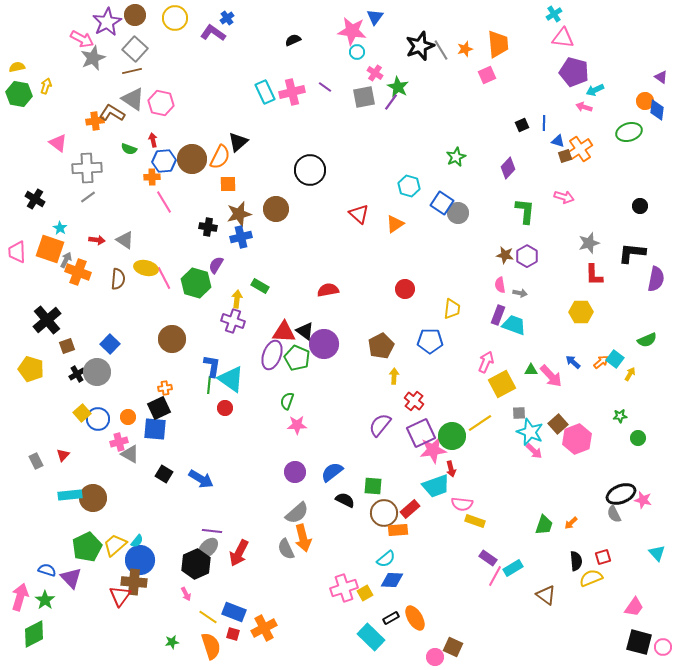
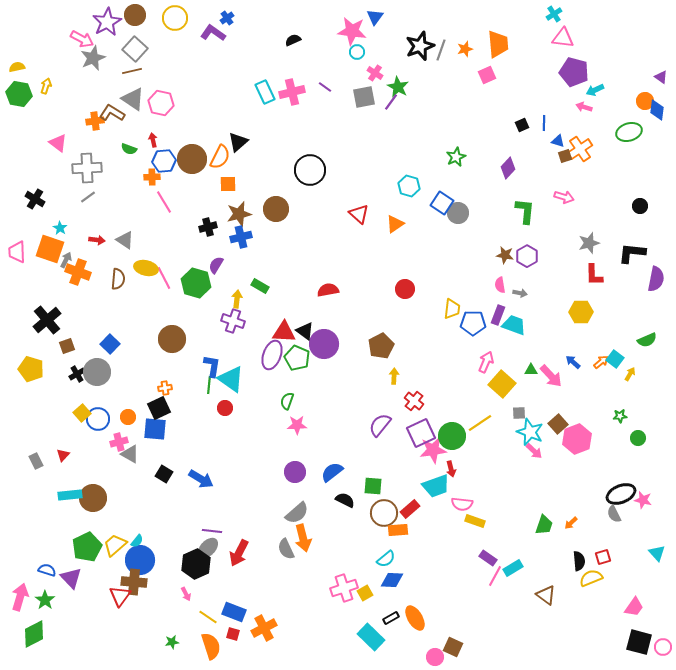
gray line at (441, 50): rotated 50 degrees clockwise
black cross at (208, 227): rotated 24 degrees counterclockwise
blue pentagon at (430, 341): moved 43 px right, 18 px up
yellow square at (502, 384): rotated 20 degrees counterclockwise
black semicircle at (576, 561): moved 3 px right
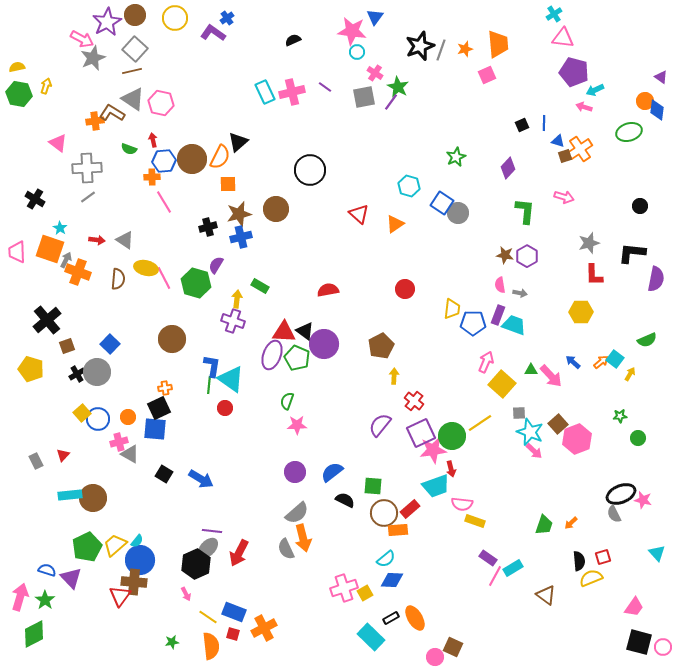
orange semicircle at (211, 646): rotated 12 degrees clockwise
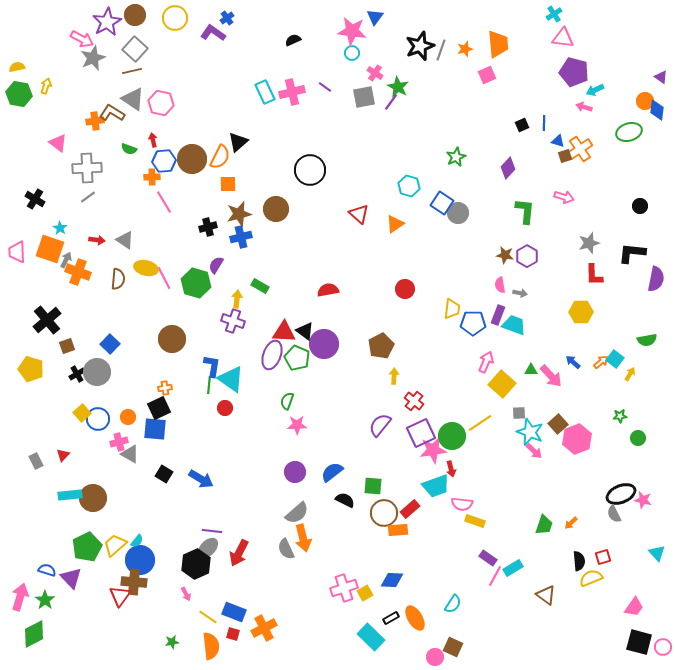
cyan circle at (357, 52): moved 5 px left, 1 px down
green semicircle at (647, 340): rotated 12 degrees clockwise
cyan semicircle at (386, 559): moved 67 px right, 45 px down; rotated 18 degrees counterclockwise
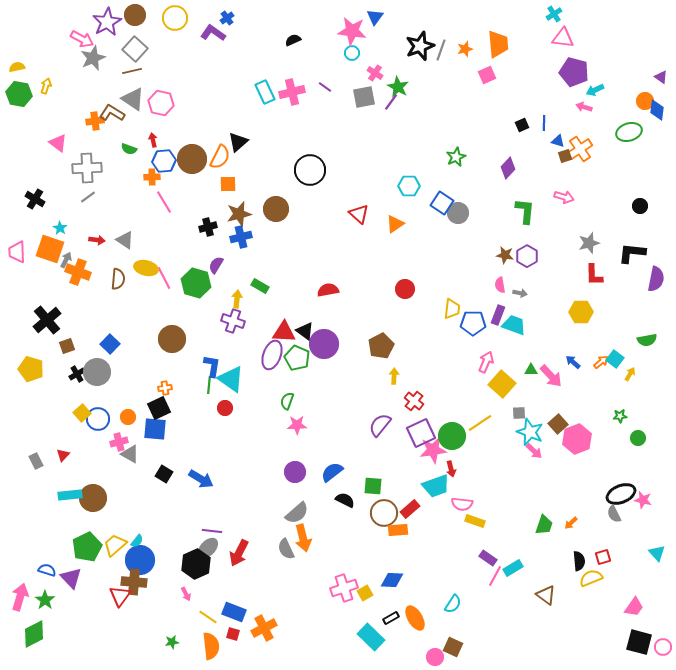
cyan hexagon at (409, 186): rotated 15 degrees counterclockwise
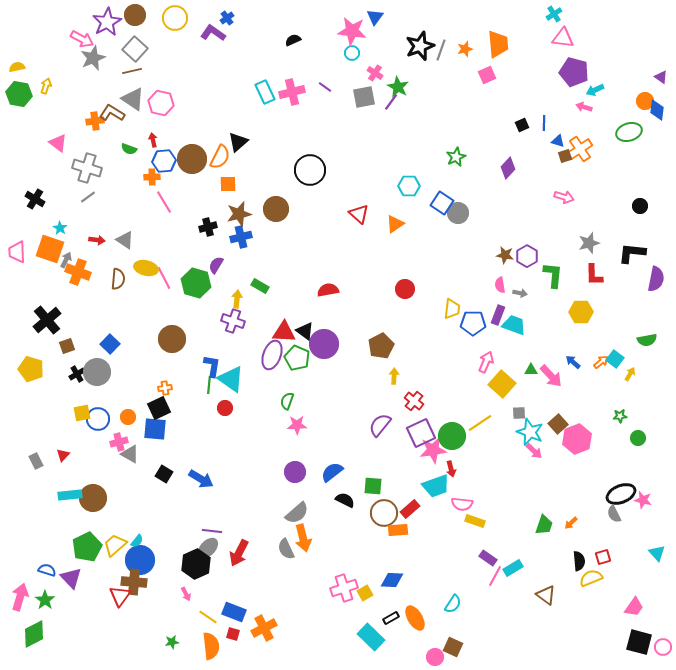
gray cross at (87, 168): rotated 20 degrees clockwise
green L-shape at (525, 211): moved 28 px right, 64 px down
yellow square at (82, 413): rotated 30 degrees clockwise
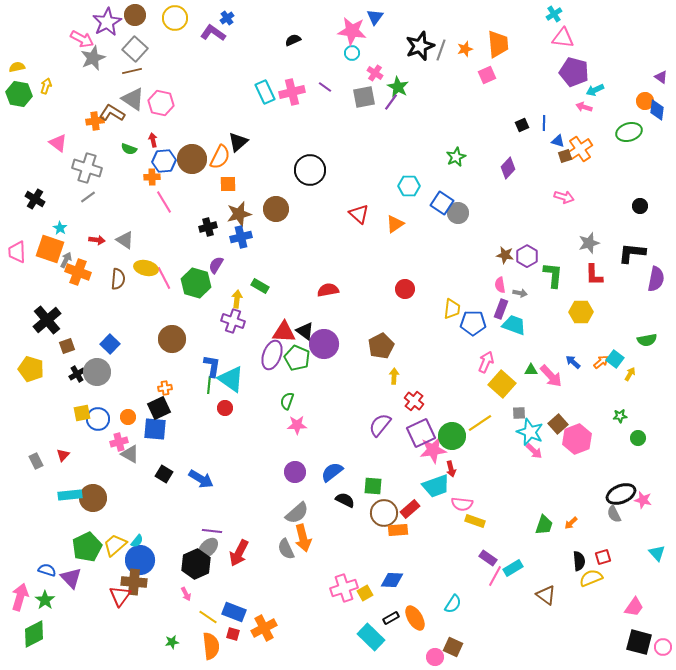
purple rectangle at (498, 315): moved 3 px right, 6 px up
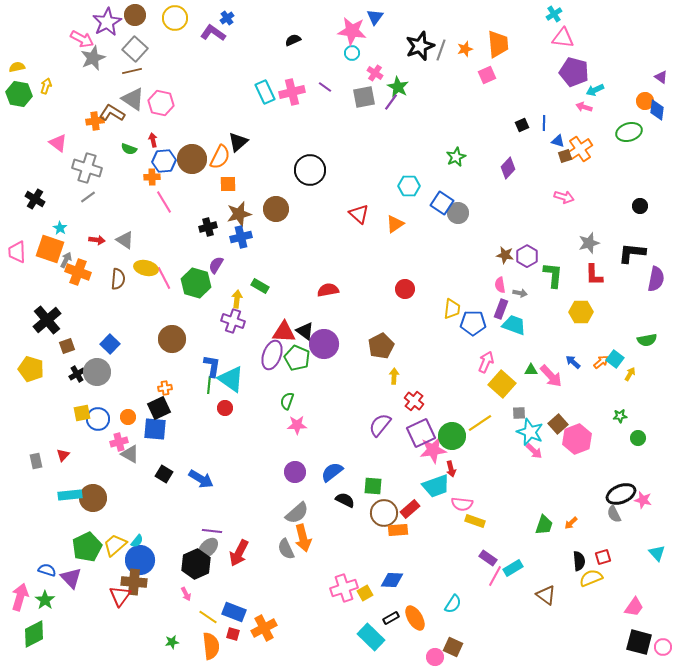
gray rectangle at (36, 461): rotated 14 degrees clockwise
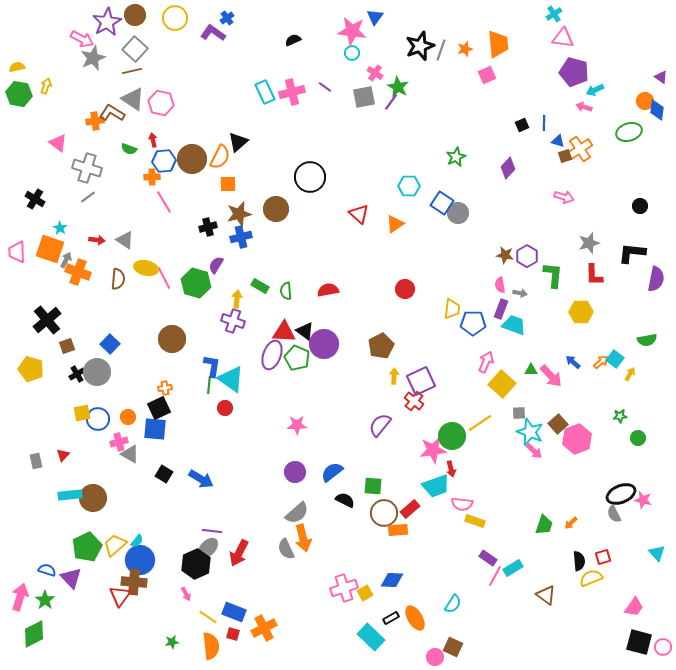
black circle at (310, 170): moved 7 px down
green semicircle at (287, 401): moved 1 px left, 110 px up; rotated 24 degrees counterclockwise
purple square at (421, 433): moved 52 px up
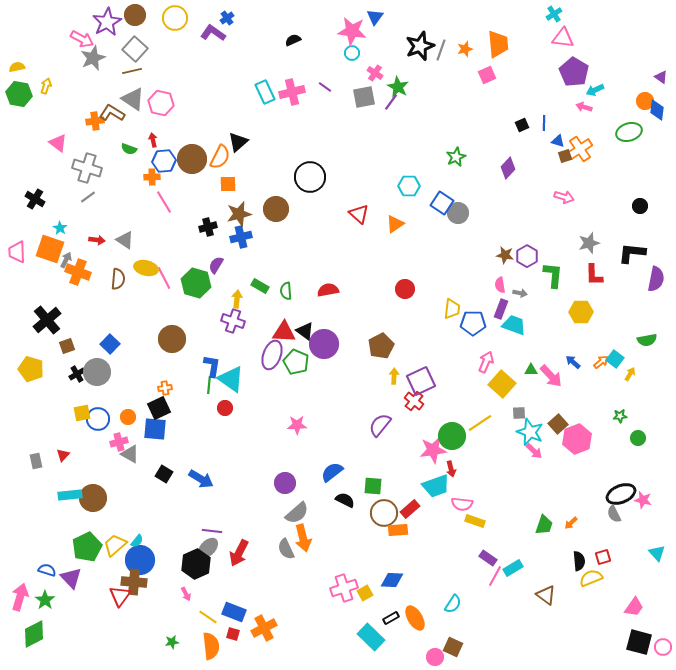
purple pentagon at (574, 72): rotated 16 degrees clockwise
green pentagon at (297, 358): moved 1 px left, 4 px down
purple circle at (295, 472): moved 10 px left, 11 px down
